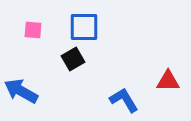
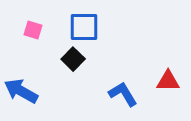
pink square: rotated 12 degrees clockwise
black square: rotated 15 degrees counterclockwise
blue L-shape: moved 1 px left, 6 px up
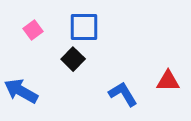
pink square: rotated 36 degrees clockwise
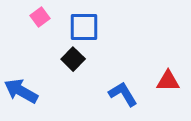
pink square: moved 7 px right, 13 px up
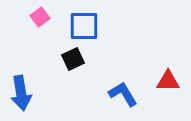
blue square: moved 1 px up
black square: rotated 20 degrees clockwise
blue arrow: moved 2 px down; rotated 128 degrees counterclockwise
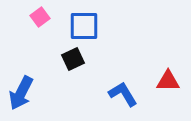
blue arrow: rotated 36 degrees clockwise
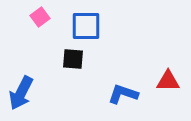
blue square: moved 2 px right
black square: rotated 30 degrees clockwise
blue L-shape: rotated 40 degrees counterclockwise
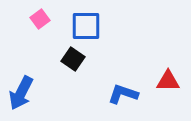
pink square: moved 2 px down
black square: rotated 30 degrees clockwise
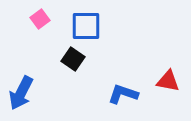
red triangle: rotated 10 degrees clockwise
